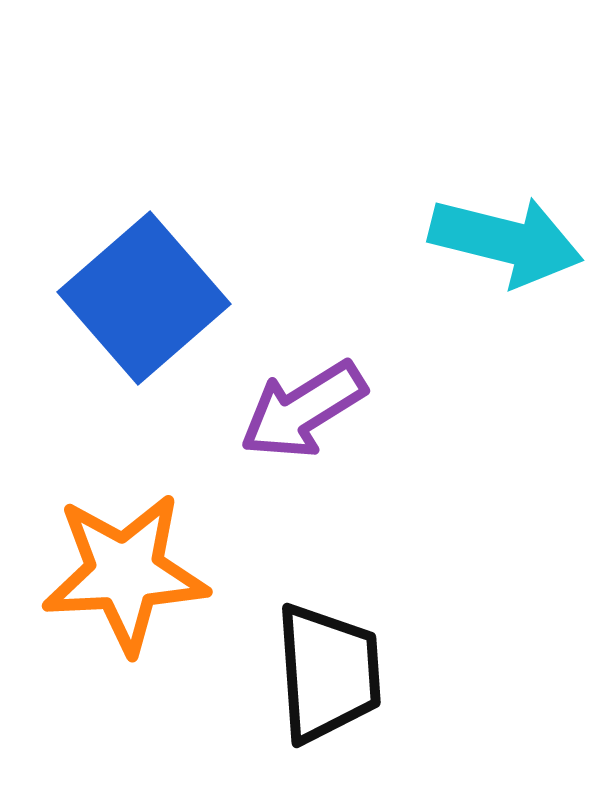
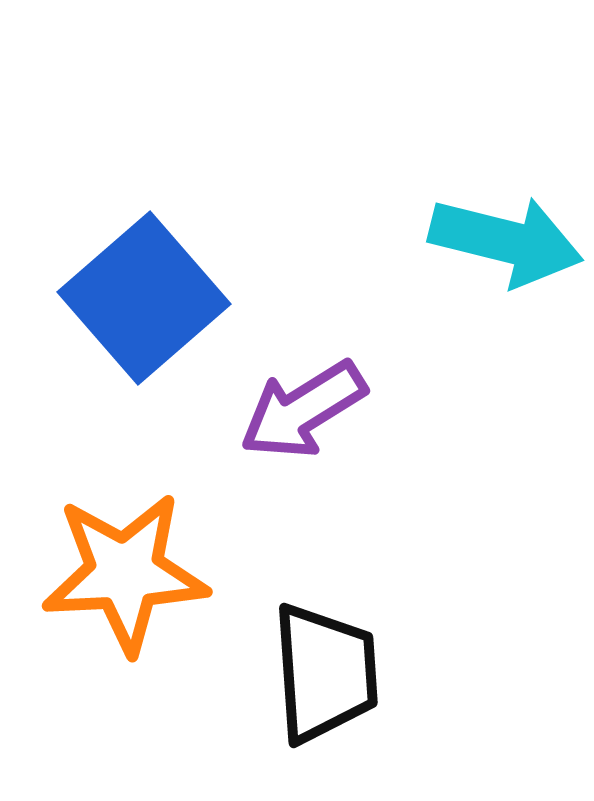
black trapezoid: moved 3 px left
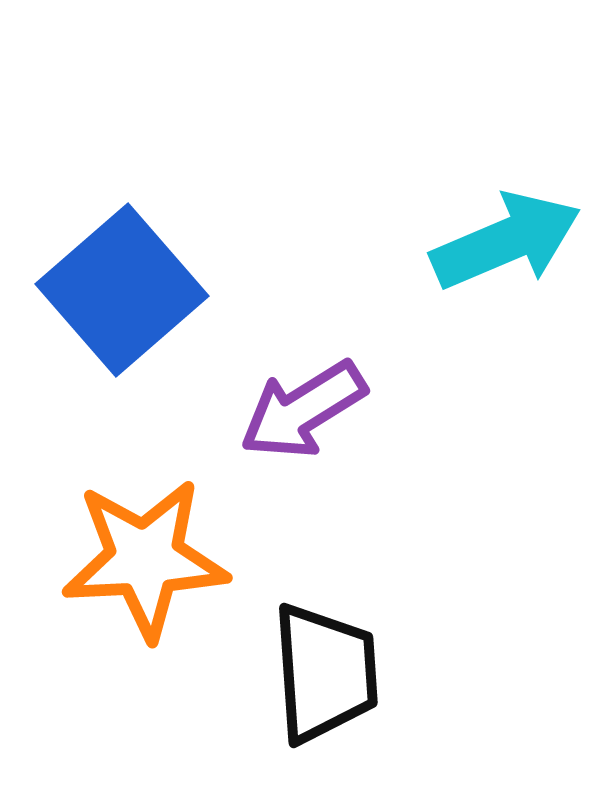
cyan arrow: rotated 37 degrees counterclockwise
blue square: moved 22 px left, 8 px up
orange star: moved 20 px right, 14 px up
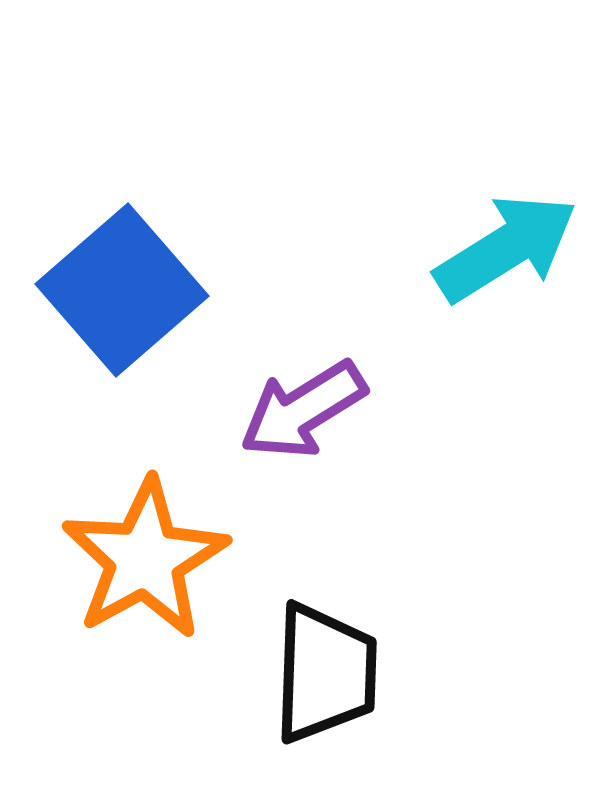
cyan arrow: moved 7 px down; rotated 9 degrees counterclockwise
orange star: rotated 26 degrees counterclockwise
black trapezoid: rotated 6 degrees clockwise
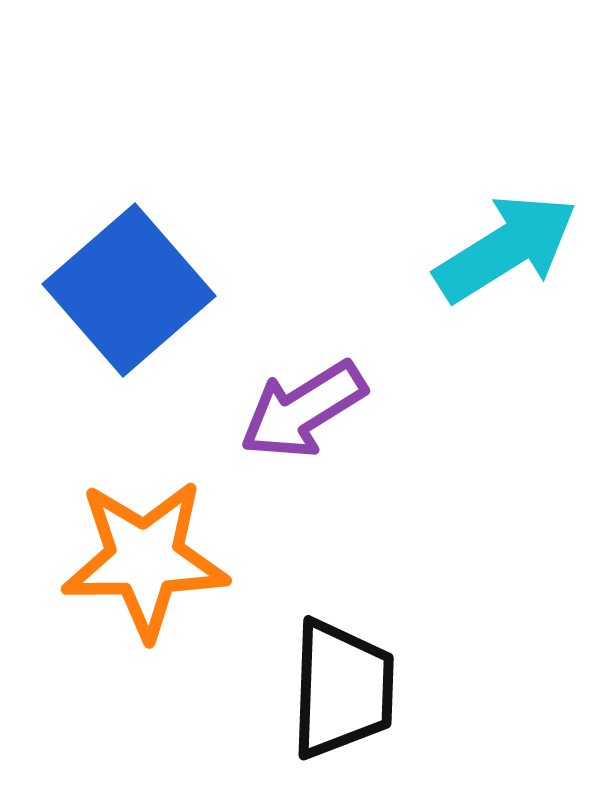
blue square: moved 7 px right
orange star: rotated 28 degrees clockwise
black trapezoid: moved 17 px right, 16 px down
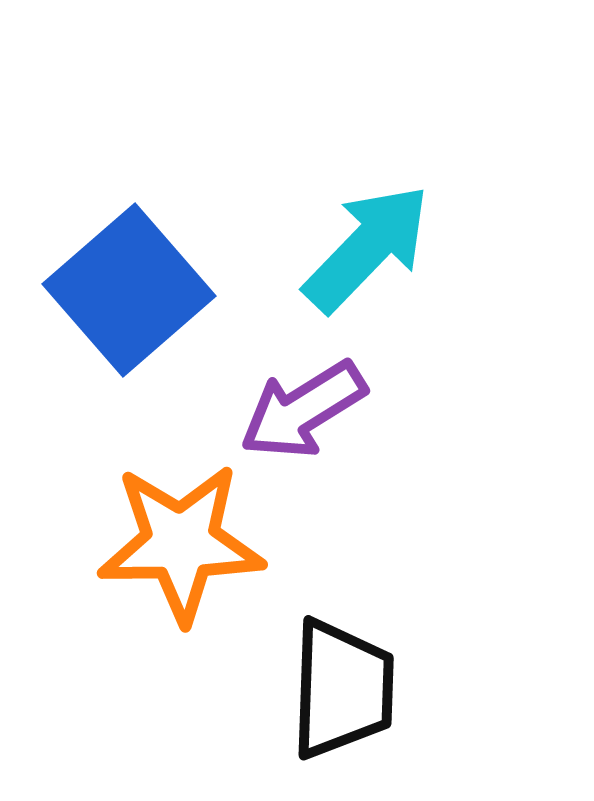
cyan arrow: moved 139 px left; rotated 14 degrees counterclockwise
orange star: moved 36 px right, 16 px up
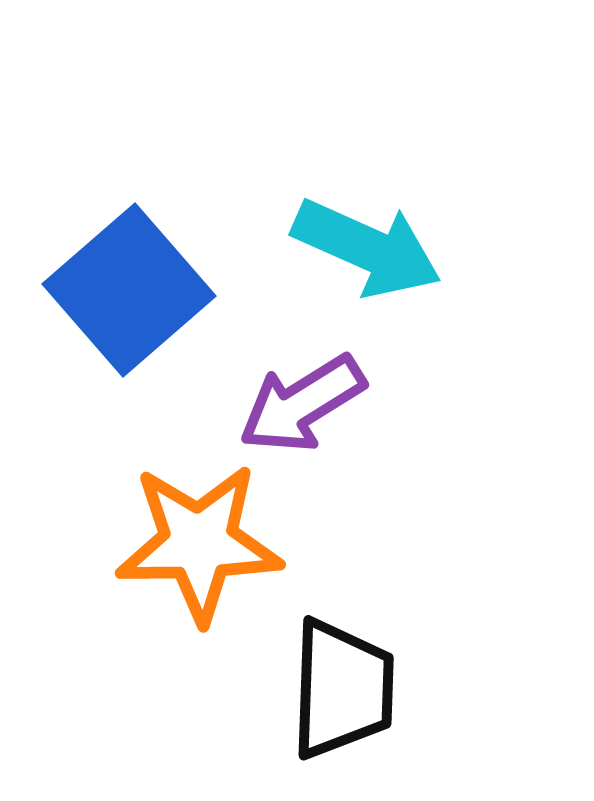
cyan arrow: rotated 70 degrees clockwise
purple arrow: moved 1 px left, 6 px up
orange star: moved 18 px right
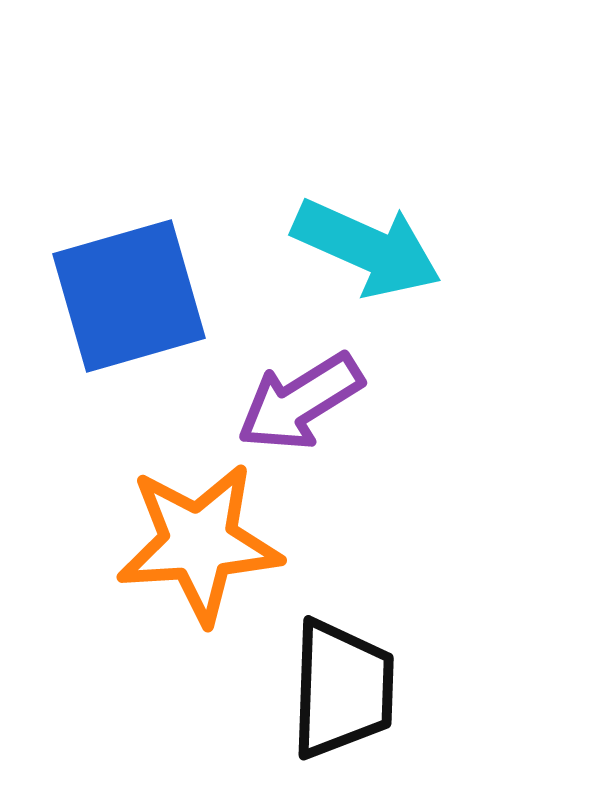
blue square: moved 6 px down; rotated 25 degrees clockwise
purple arrow: moved 2 px left, 2 px up
orange star: rotated 3 degrees counterclockwise
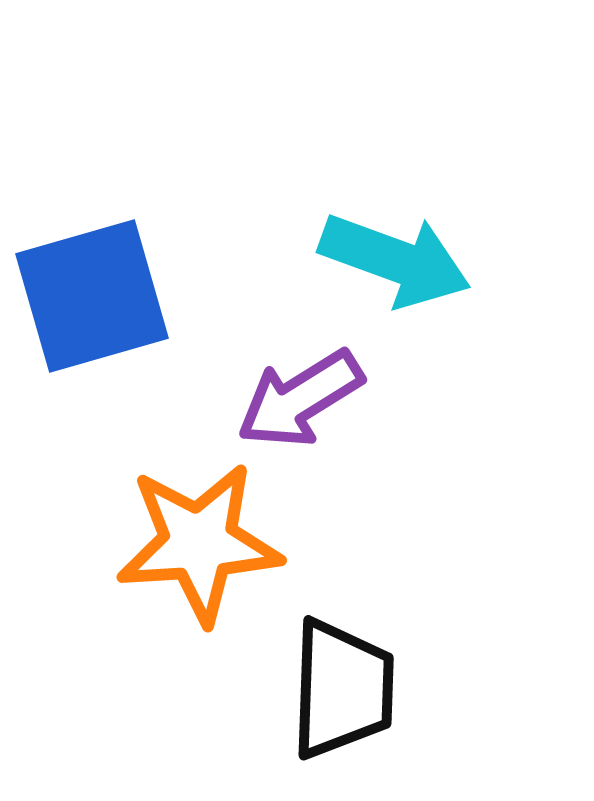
cyan arrow: moved 28 px right, 12 px down; rotated 4 degrees counterclockwise
blue square: moved 37 px left
purple arrow: moved 3 px up
